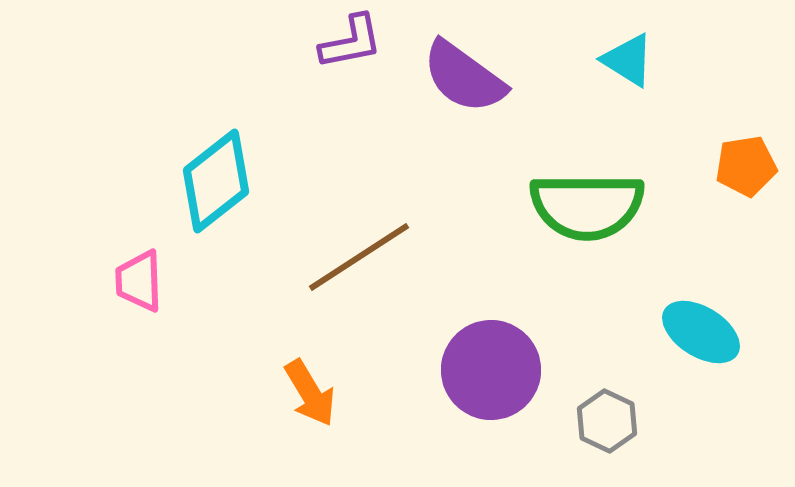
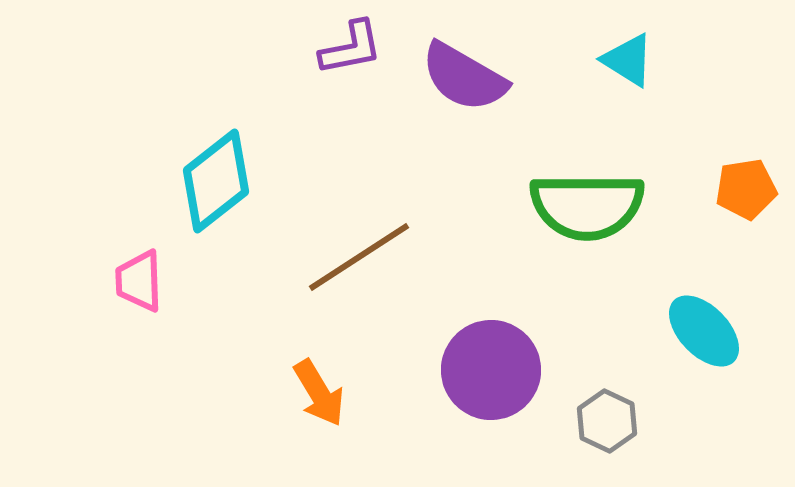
purple L-shape: moved 6 px down
purple semicircle: rotated 6 degrees counterclockwise
orange pentagon: moved 23 px down
cyan ellipse: moved 3 px right, 1 px up; rotated 14 degrees clockwise
orange arrow: moved 9 px right
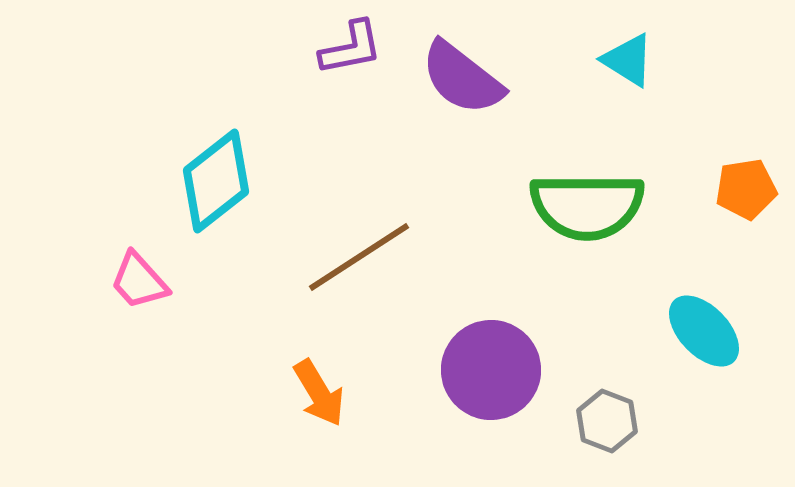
purple semicircle: moved 2 px left, 1 px down; rotated 8 degrees clockwise
pink trapezoid: rotated 40 degrees counterclockwise
gray hexagon: rotated 4 degrees counterclockwise
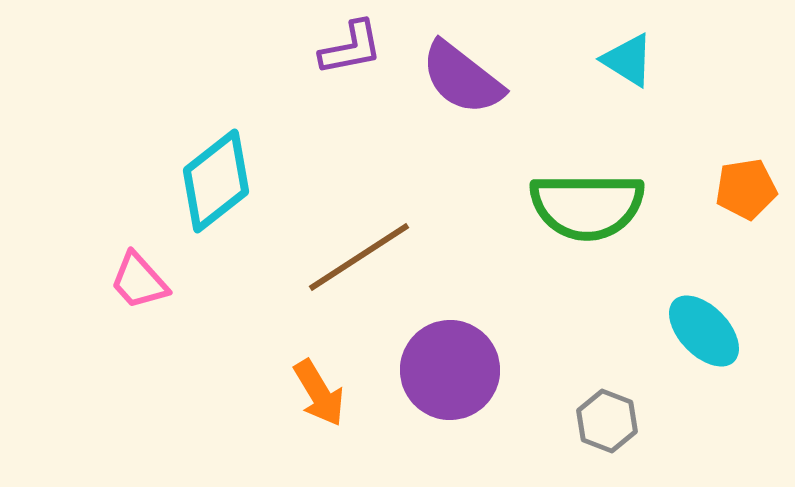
purple circle: moved 41 px left
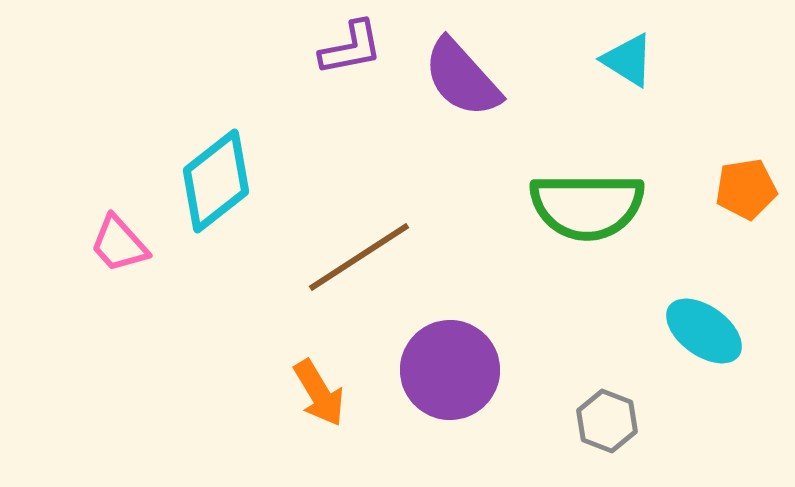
purple semicircle: rotated 10 degrees clockwise
pink trapezoid: moved 20 px left, 37 px up
cyan ellipse: rotated 10 degrees counterclockwise
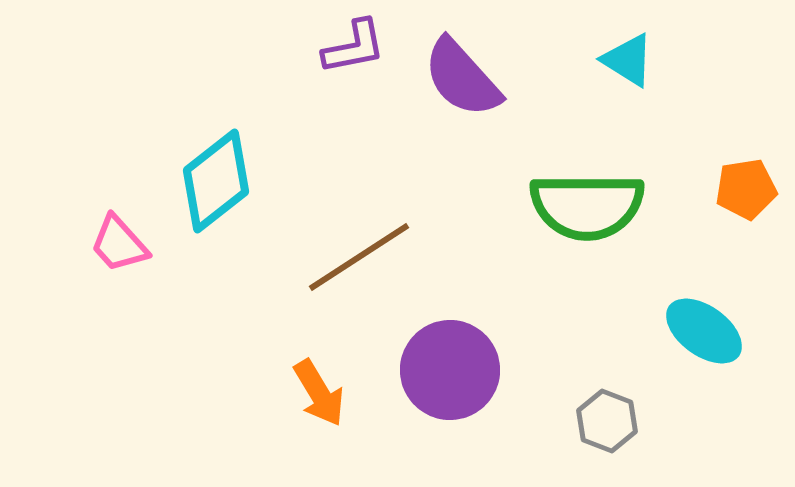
purple L-shape: moved 3 px right, 1 px up
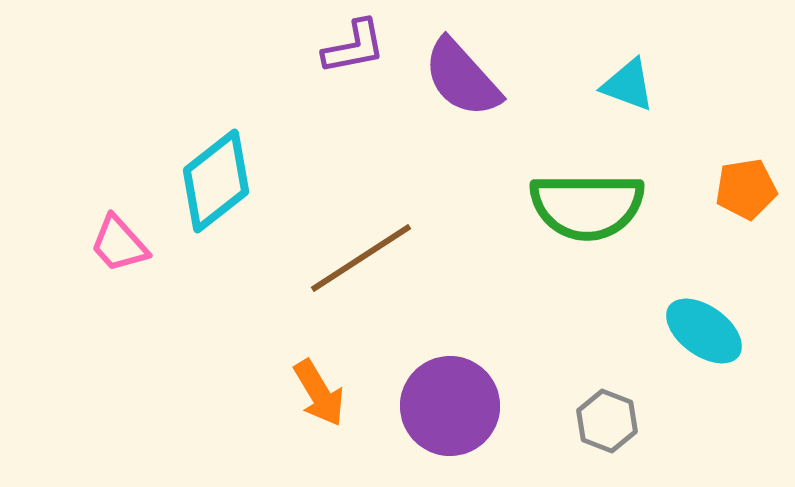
cyan triangle: moved 25 px down; rotated 12 degrees counterclockwise
brown line: moved 2 px right, 1 px down
purple circle: moved 36 px down
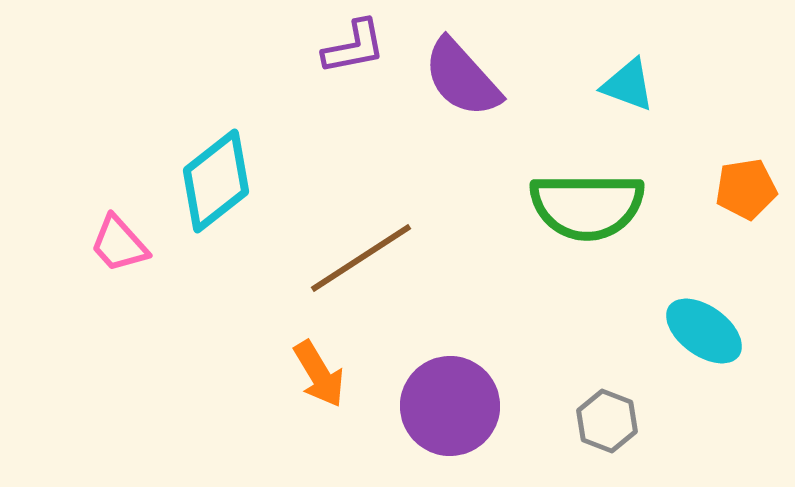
orange arrow: moved 19 px up
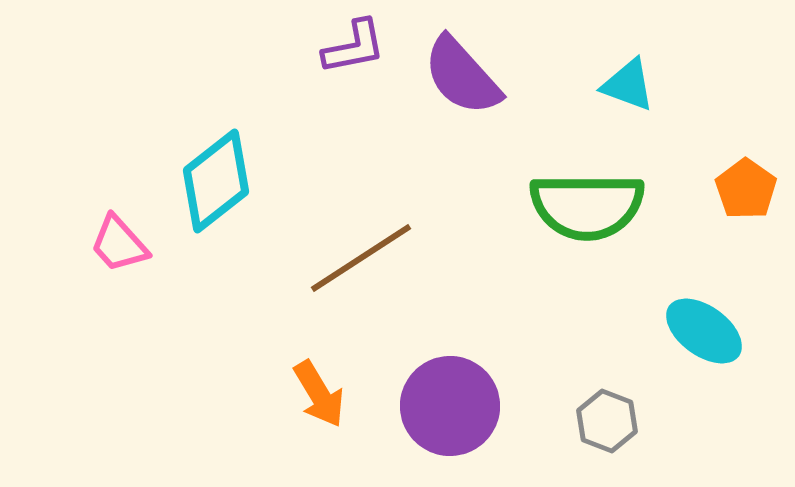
purple semicircle: moved 2 px up
orange pentagon: rotated 28 degrees counterclockwise
orange arrow: moved 20 px down
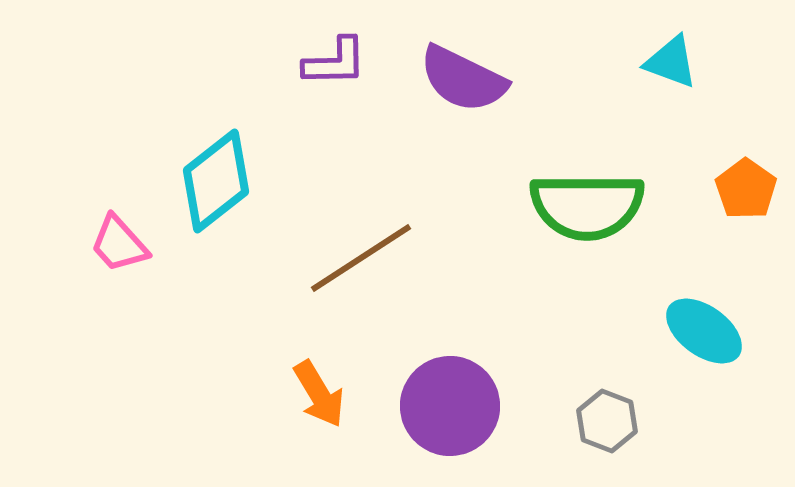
purple L-shape: moved 19 px left, 15 px down; rotated 10 degrees clockwise
purple semicircle: moved 1 px right, 3 px down; rotated 22 degrees counterclockwise
cyan triangle: moved 43 px right, 23 px up
